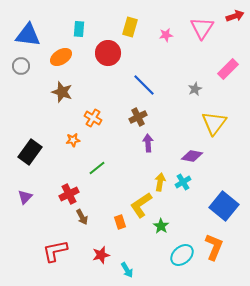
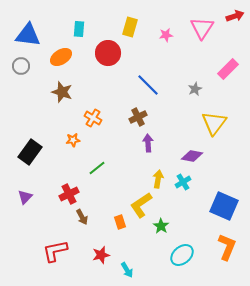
blue line: moved 4 px right
yellow arrow: moved 2 px left, 3 px up
blue square: rotated 16 degrees counterclockwise
orange L-shape: moved 13 px right
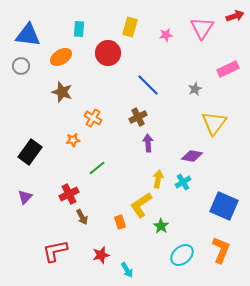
pink rectangle: rotated 20 degrees clockwise
orange L-shape: moved 6 px left, 3 px down
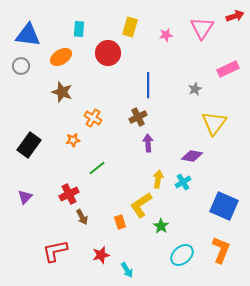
blue line: rotated 45 degrees clockwise
black rectangle: moved 1 px left, 7 px up
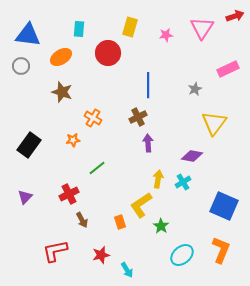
brown arrow: moved 3 px down
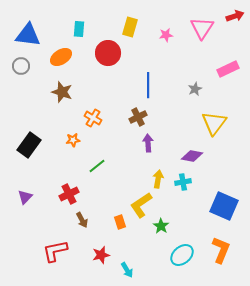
green line: moved 2 px up
cyan cross: rotated 21 degrees clockwise
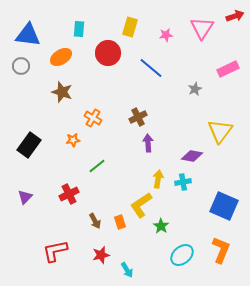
blue line: moved 3 px right, 17 px up; rotated 50 degrees counterclockwise
yellow triangle: moved 6 px right, 8 px down
brown arrow: moved 13 px right, 1 px down
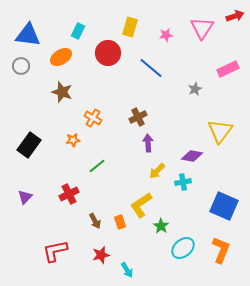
cyan rectangle: moved 1 px left, 2 px down; rotated 21 degrees clockwise
yellow arrow: moved 1 px left, 8 px up; rotated 144 degrees counterclockwise
cyan ellipse: moved 1 px right, 7 px up
